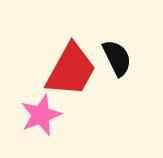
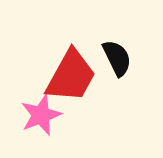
red trapezoid: moved 6 px down
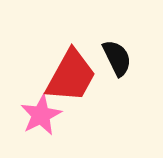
pink star: rotated 6 degrees counterclockwise
